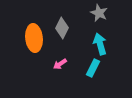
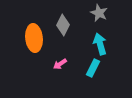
gray diamond: moved 1 px right, 3 px up
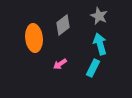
gray star: moved 3 px down
gray diamond: rotated 25 degrees clockwise
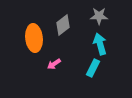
gray star: rotated 24 degrees counterclockwise
pink arrow: moved 6 px left
